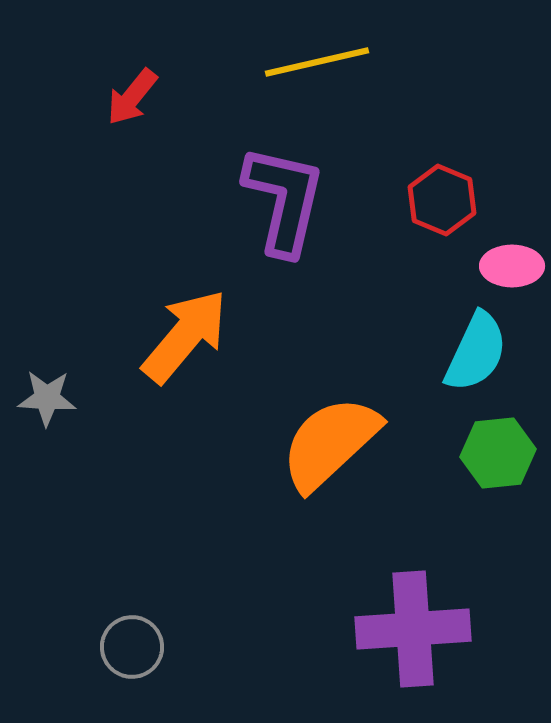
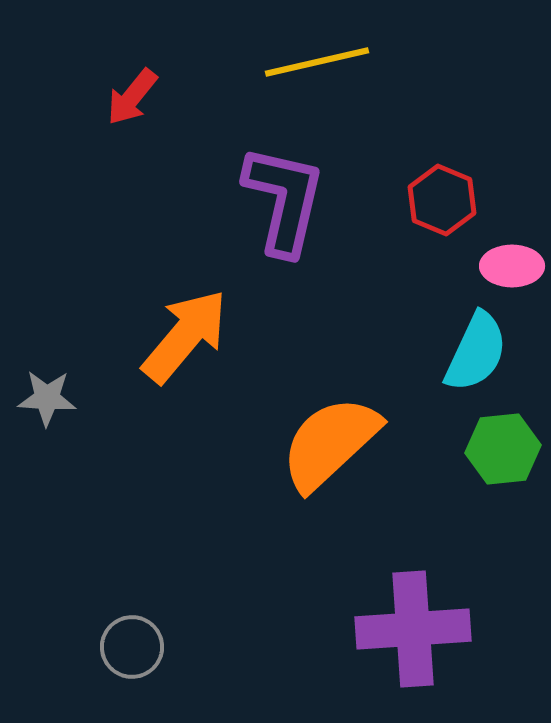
green hexagon: moved 5 px right, 4 px up
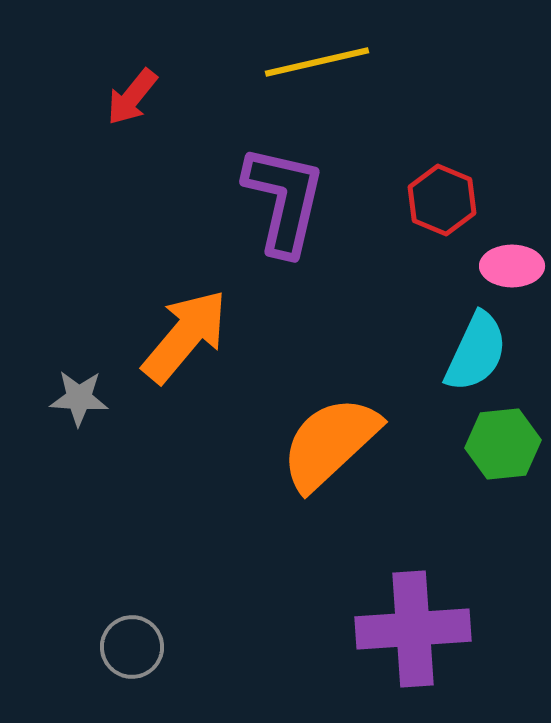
gray star: moved 32 px right
green hexagon: moved 5 px up
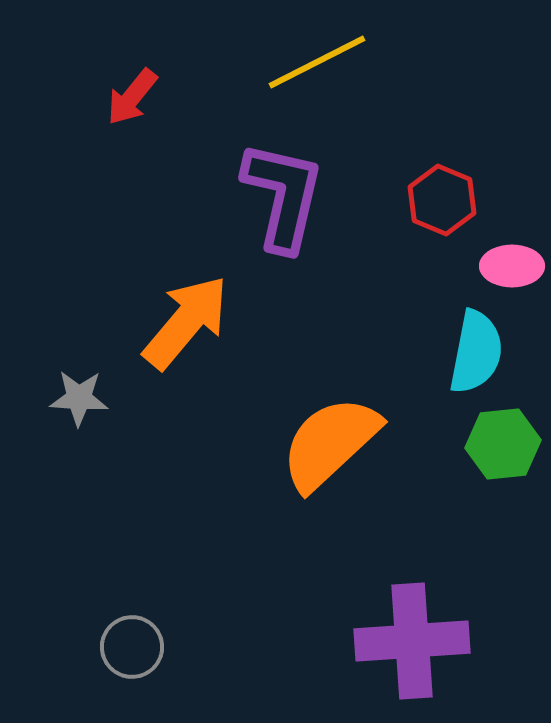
yellow line: rotated 14 degrees counterclockwise
purple L-shape: moved 1 px left, 4 px up
orange arrow: moved 1 px right, 14 px up
cyan semicircle: rotated 14 degrees counterclockwise
purple cross: moved 1 px left, 12 px down
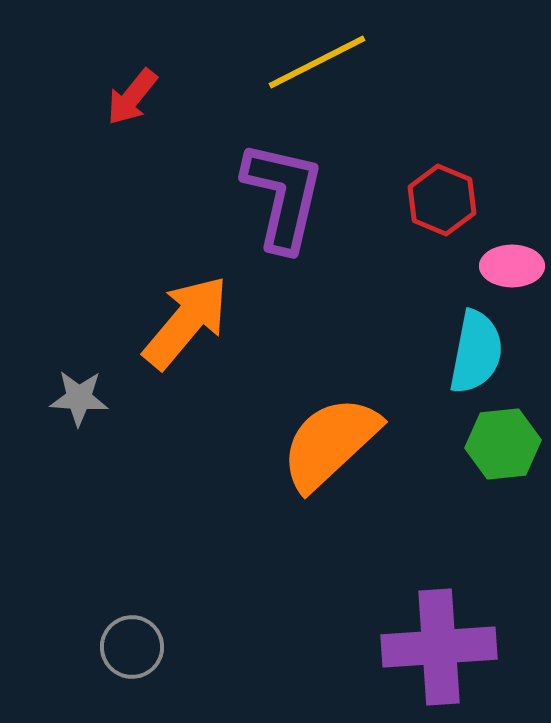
purple cross: moved 27 px right, 6 px down
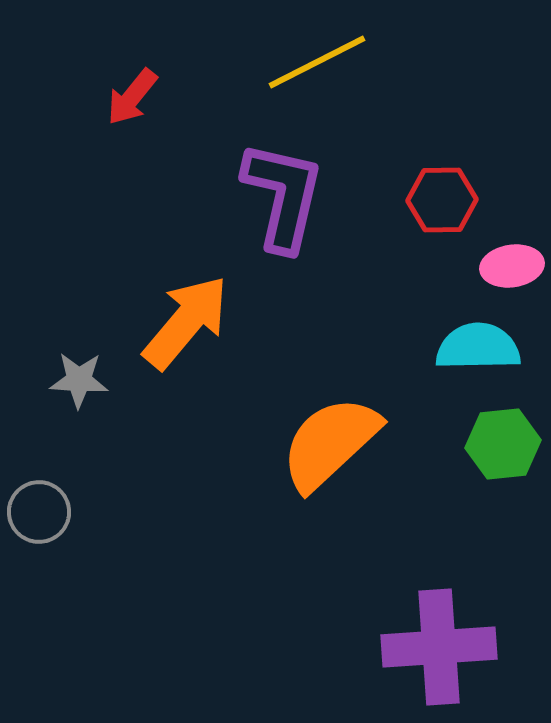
red hexagon: rotated 24 degrees counterclockwise
pink ellipse: rotated 8 degrees counterclockwise
cyan semicircle: moved 2 px right, 5 px up; rotated 102 degrees counterclockwise
gray star: moved 18 px up
gray circle: moved 93 px left, 135 px up
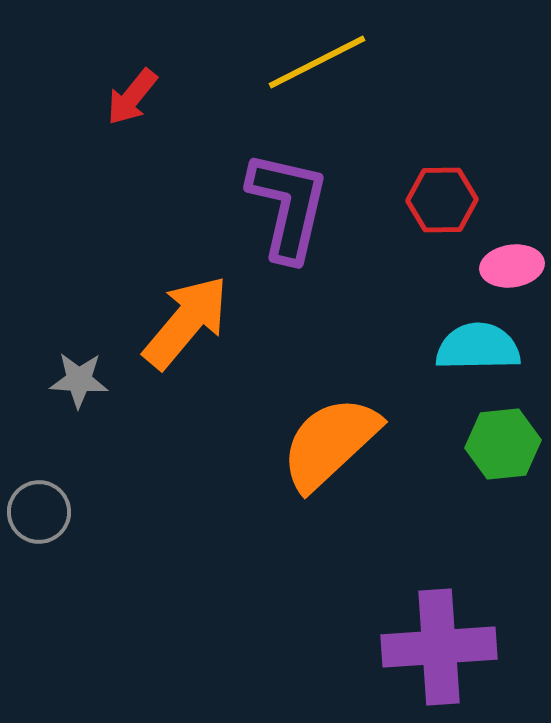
purple L-shape: moved 5 px right, 10 px down
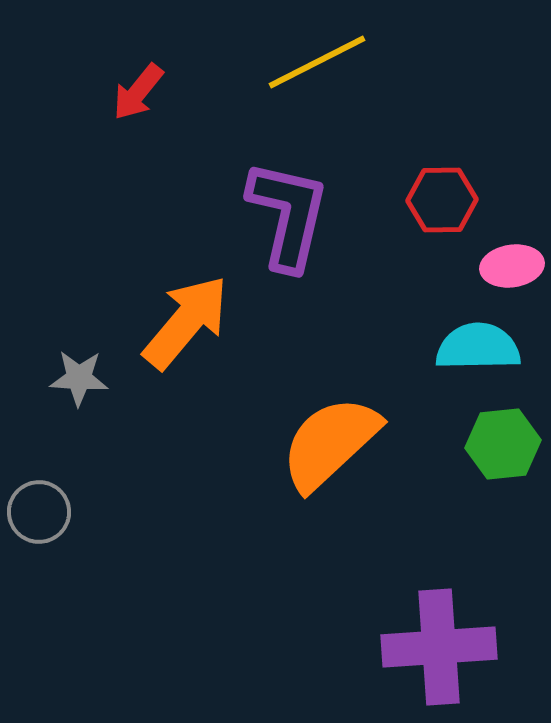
red arrow: moved 6 px right, 5 px up
purple L-shape: moved 9 px down
gray star: moved 2 px up
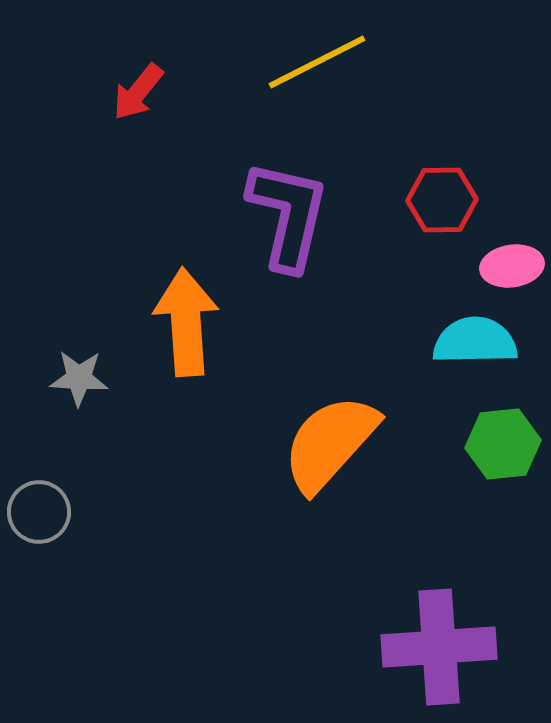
orange arrow: rotated 44 degrees counterclockwise
cyan semicircle: moved 3 px left, 6 px up
orange semicircle: rotated 5 degrees counterclockwise
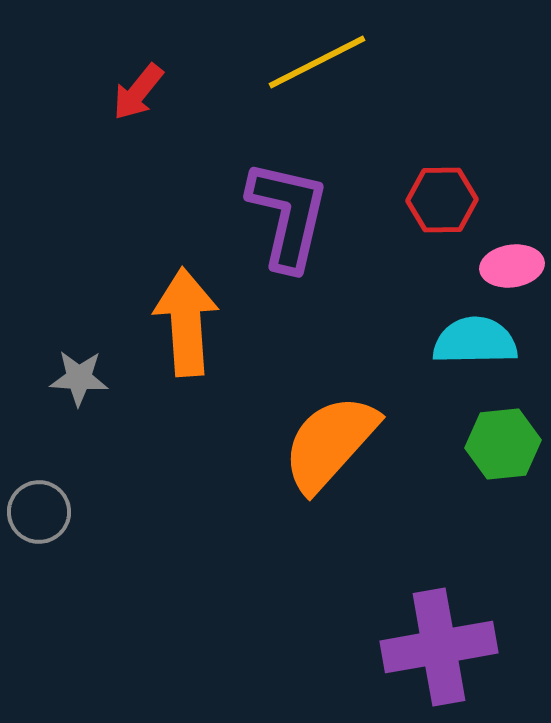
purple cross: rotated 6 degrees counterclockwise
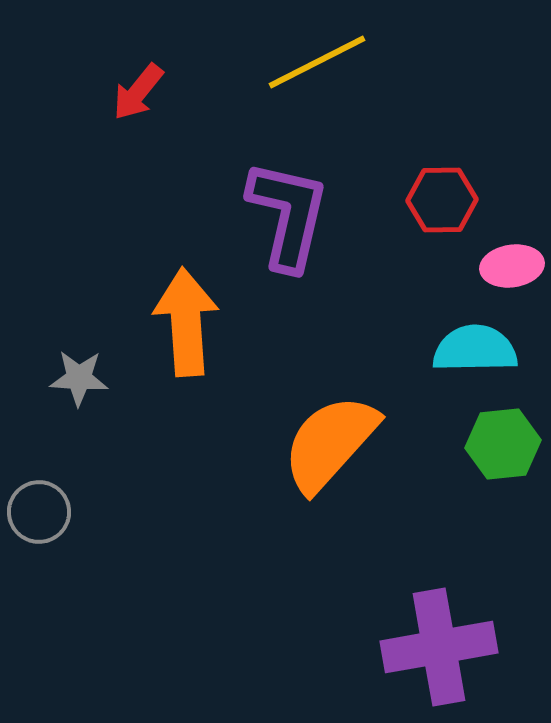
cyan semicircle: moved 8 px down
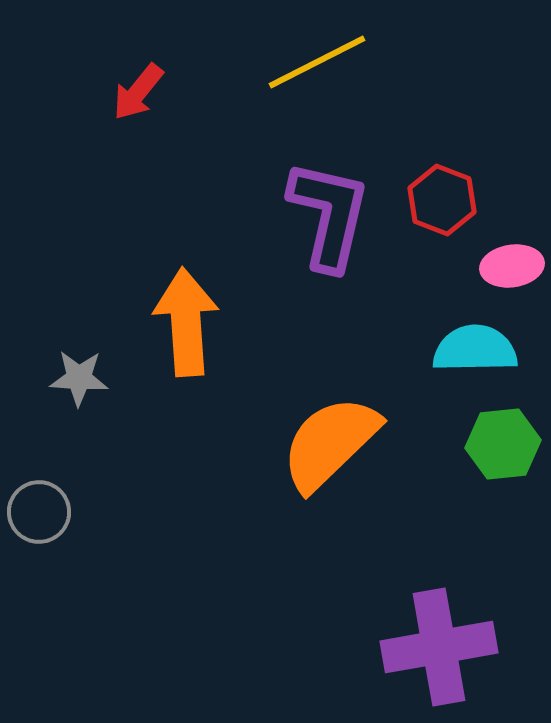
red hexagon: rotated 22 degrees clockwise
purple L-shape: moved 41 px right
orange semicircle: rotated 4 degrees clockwise
